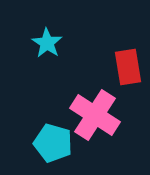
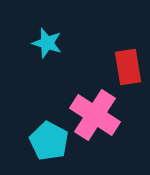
cyan star: rotated 16 degrees counterclockwise
cyan pentagon: moved 4 px left, 2 px up; rotated 12 degrees clockwise
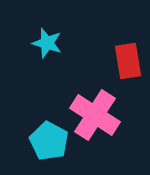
red rectangle: moved 6 px up
